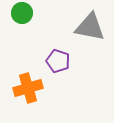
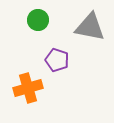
green circle: moved 16 px right, 7 px down
purple pentagon: moved 1 px left, 1 px up
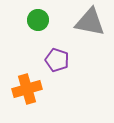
gray triangle: moved 5 px up
orange cross: moved 1 px left, 1 px down
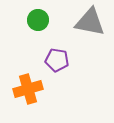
purple pentagon: rotated 10 degrees counterclockwise
orange cross: moved 1 px right
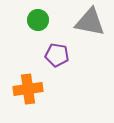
purple pentagon: moved 5 px up
orange cross: rotated 8 degrees clockwise
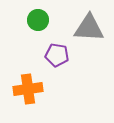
gray triangle: moved 1 px left, 6 px down; rotated 8 degrees counterclockwise
